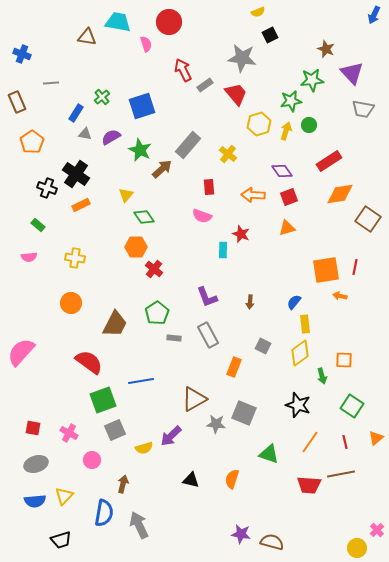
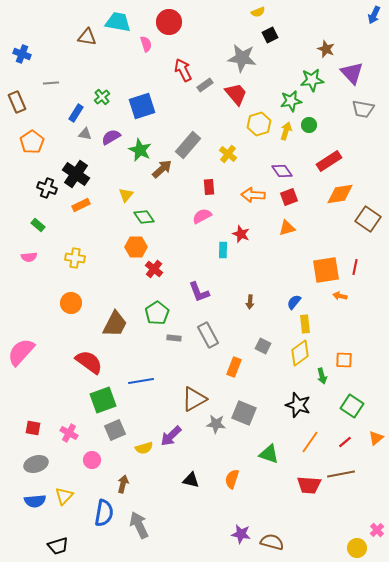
pink semicircle at (202, 216): rotated 132 degrees clockwise
purple L-shape at (207, 297): moved 8 px left, 5 px up
red line at (345, 442): rotated 64 degrees clockwise
black trapezoid at (61, 540): moved 3 px left, 6 px down
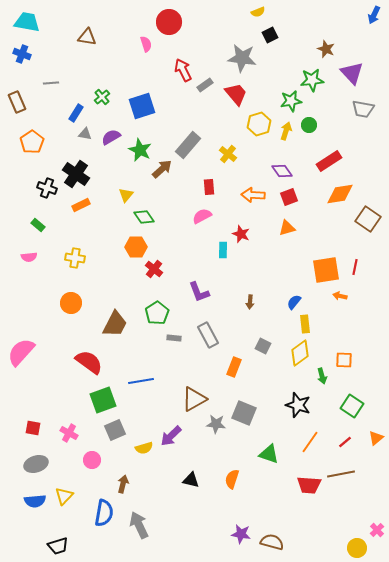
cyan trapezoid at (118, 22): moved 91 px left
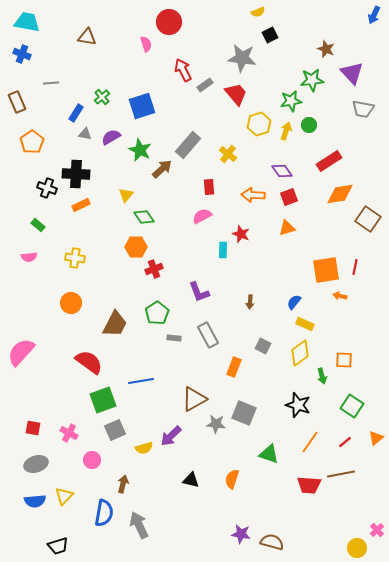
black cross at (76, 174): rotated 32 degrees counterclockwise
red cross at (154, 269): rotated 30 degrees clockwise
yellow rectangle at (305, 324): rotated 60 degrees counterclockwise
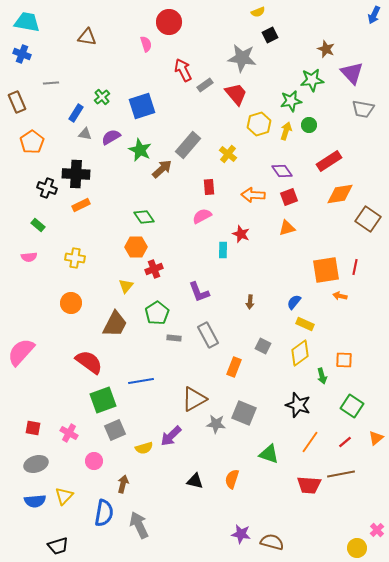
yellow triangle at (126, 195): moved 91 px down
pink circle at (92, 460): moved 2 px right, 1 px down
black triangle at (191, 480): moved 4 px right, 1 px down
